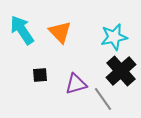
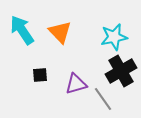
black cross: rotated 12 degrees clockwise
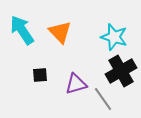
cyan star: rotated 28 degrees clockwise
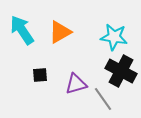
orange triangle: rotated 45 degrees clockwise
cyan star: rotated 8 degrees counterclockwise
black cross: rotated 32 degrees counterclockwise
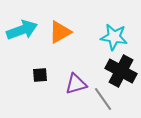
cyan arrow: rotated 104 degrees clockwise
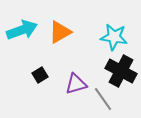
black square: rotated 28 degrees counterclockwise
